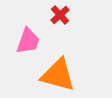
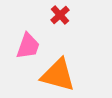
pink trapezoid: moved 5 px down
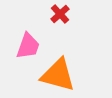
red cross: moved 1 px up
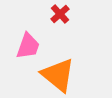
orange triangle: rotated 24 degrees clockwise
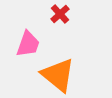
pink trapezoid: moved 2 px up
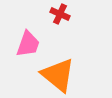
red cross: rotated 24 degrees counterclockwise
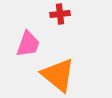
red cross: rotated 30 degrees counterclockwise
